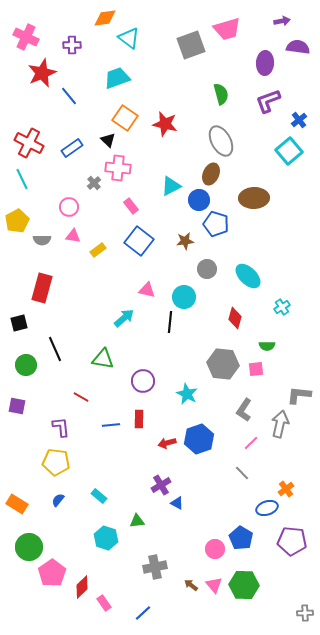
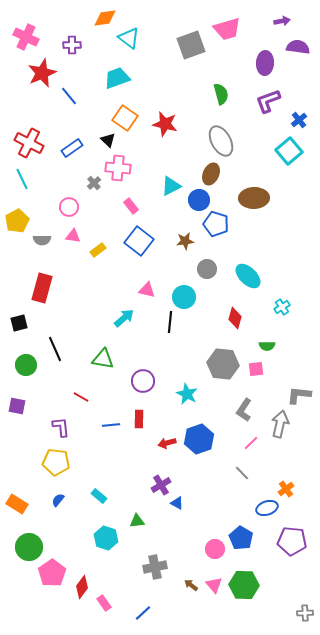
red diamond at (82, 587): rotated 10 degrees counterclockwise
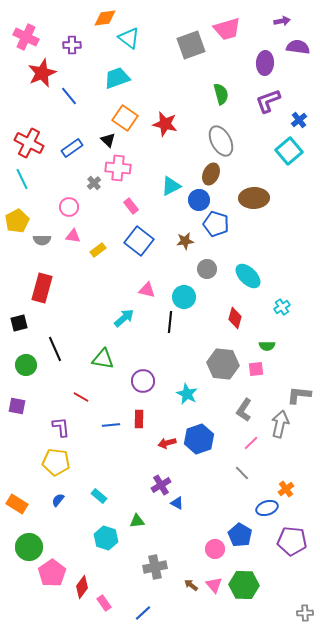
blue pentagon at (241, 538): moved 1 px left, 3 px up
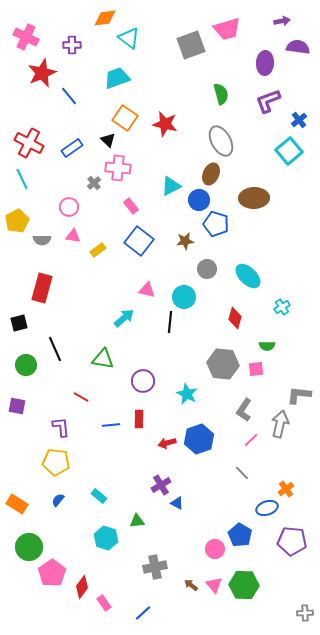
pink line at (251, 443): moved 3 px up
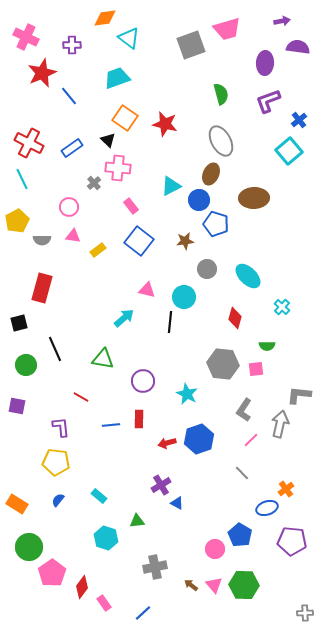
cyan cross at (282, 307): rotated 14 degrees counterclockwise
